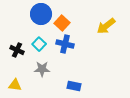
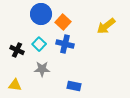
orange square: moved 1 px right, 1 px up
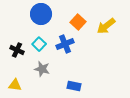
orange square: moved 15 px right
blue cross: rotated 36 degrees counterclockwise
gray star: rotated 14 degrees clockwise
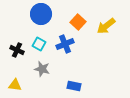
cyan square: rotated 16 degrees counterclockwise
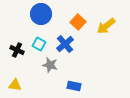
blue cross: rotated 18 degrees counterclockwise
gray star: moved 8 px right, 4 px up
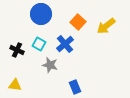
blue rectangle: moved 1 px right, 1 px down; rotated 56 degrees clockwise
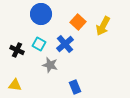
yellow arrow: moved 3 px left; rotated 24 degrees counterclockwise
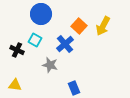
orange square: moved 1 px right, 4 px down
cyan square: moved 4 px left, 4 px up
blue rectangle: moved 1 px left, 1 px down
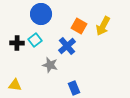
orange square: rotated 14 degrees counterclockwise
cyan square: rotated 24 degrees clockwise
blue cross: moved 2 px right, 2 px down
black cross: moved 7 px up; rotated 24 degrees counterclockwise
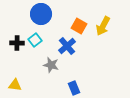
gray star: moved 1 px right
